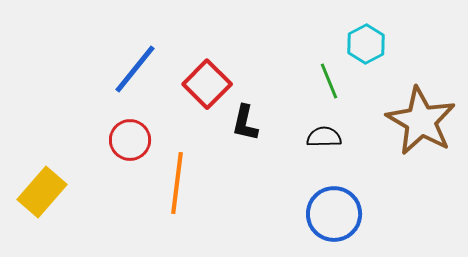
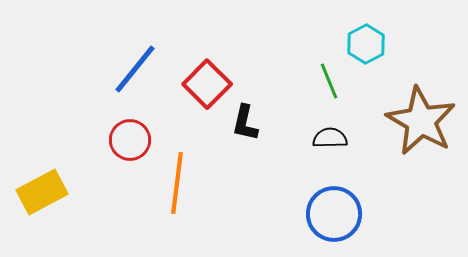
black semicircle: moved 6 px right, 1 px down
yellow rectangle: rotated 21 degrees clockwise
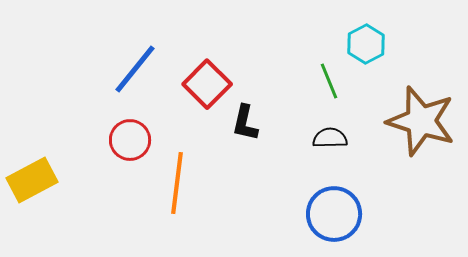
brown star: rotated 12 degrees counterclockwise
yellow rectangle: moved 10 px left, 12 px up
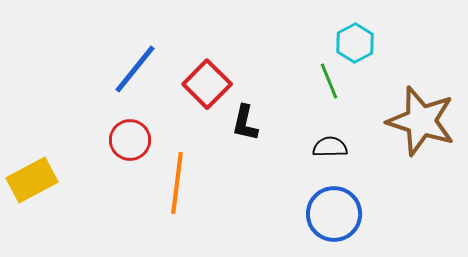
cyan hexagon: moved 11 px left, 1 px up
black semicircle: moved 9 px down
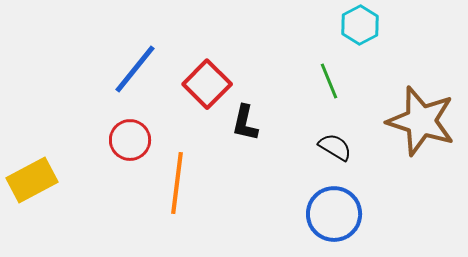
cyan hexagon: moved 5 px right, 18 px up
black semicircle: moved 5 px right; rotated 32 degrees clockwise
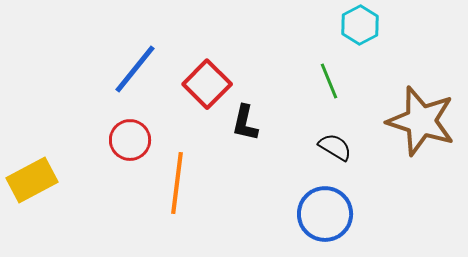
blue circle: moved 9 px left
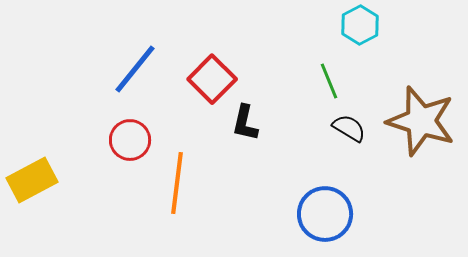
red square: moved 5 px right, 5 px up
black semicircle: moved 14 px right, 19 px up
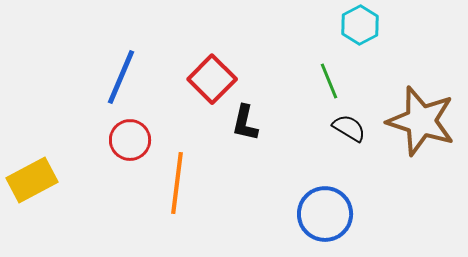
blue line: moved 14 px left, 8 px down; rotated 16 degrees counterclockwise
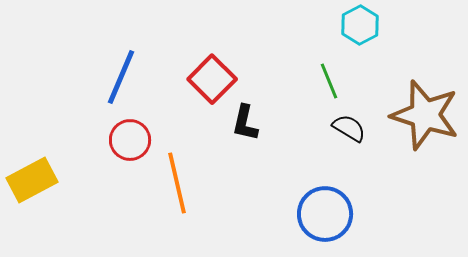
brown star: moved 4 px right, 6 px up
orange line: rotated 20 degrees counterclockwise
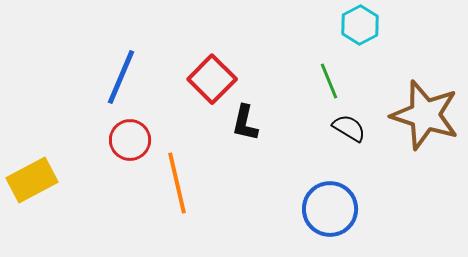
blue circle: moved 5 px right, 5 px up
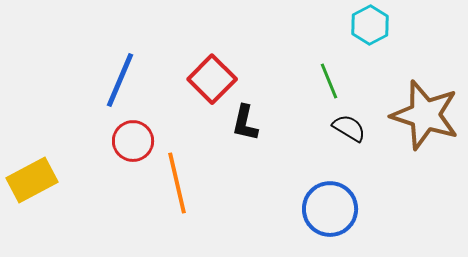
cyan hexagon: moved 10 px right
blue line: moved 1 px left, 3 px down
red circle: moved 3 px right, 1 px down
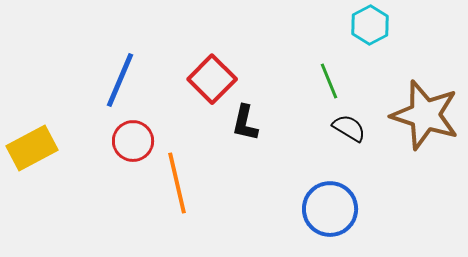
yellow rectangle: moved 32 px up
